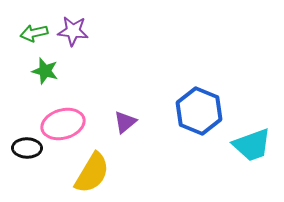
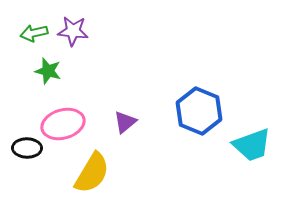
green star: moved 3 px right
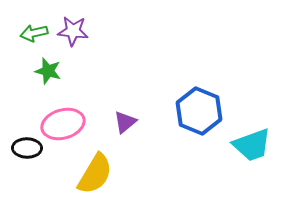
yellow semicircle: moved 3 px right, 1 px down
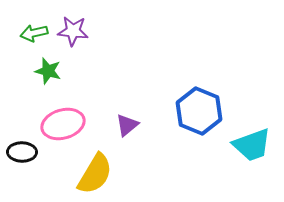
purple triangle: moved 2 px right, 3 px down
black ellipse: moved 5 px left, 4 px down
